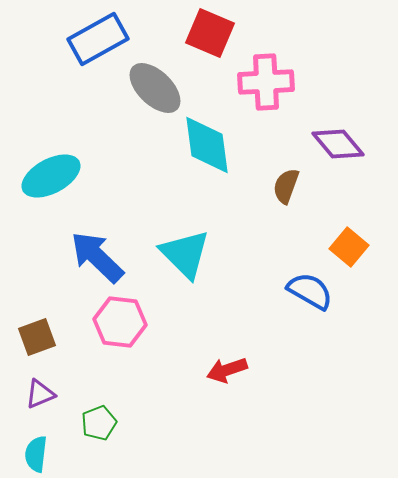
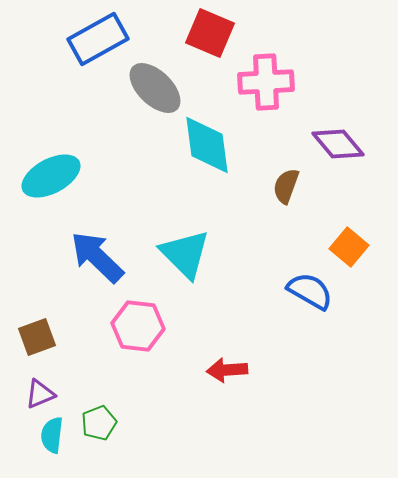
pink hexagon: moved 18 px right, 4 px down
red arrow: rotated 15 degrees clockwise
cyan semicircle: moved 16 px right, 19 px up
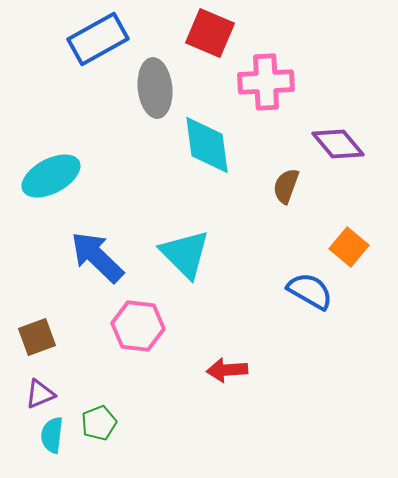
gray ellipse: rotated 40 degrees clockwise
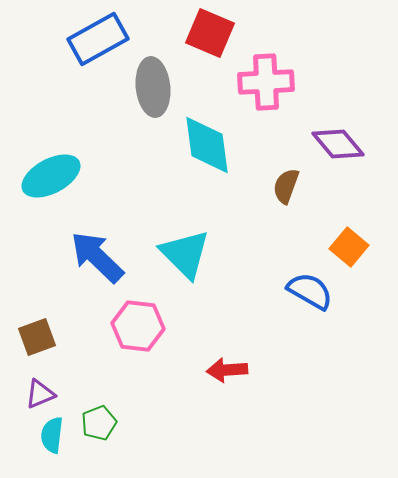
gray ellipse: moved 2 px left, 1 px up
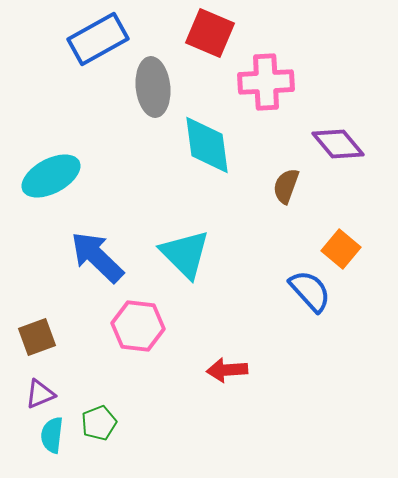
orange square: moved 8 px left, 2 px down
blue semicircle: rotated 18 degrees clockwise
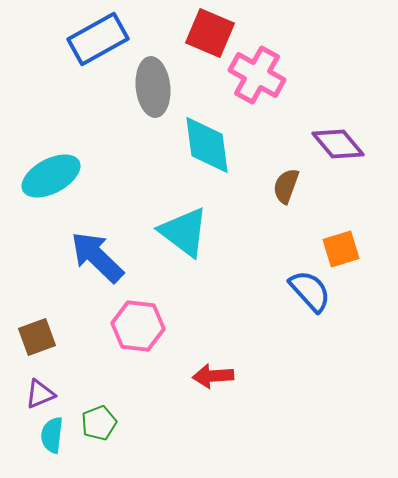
pink cross: moved 9 px left, 7 px up; rotated 32 degrees clockwise
orange square: rotated 33 degrees clockwise
cyan triangle: moved 1 px left, 22 px up; rotated 8 degrees counterclockwise
red arrow: moved 14 px left, 6 px down
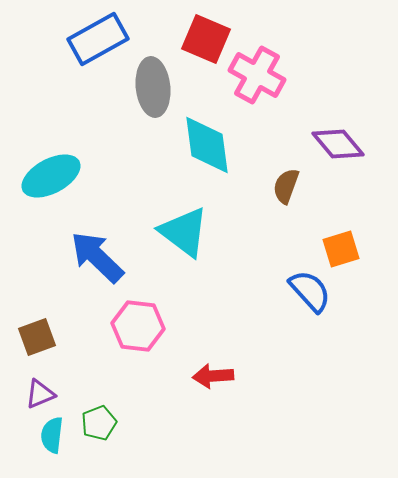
red square: moved 4 px left, 6 px down
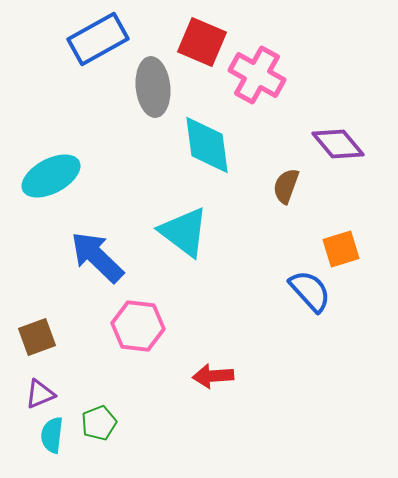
red square: moved 4 px left, 3 px down
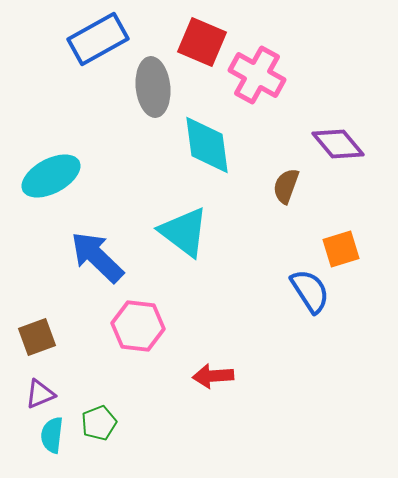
blue semicircle: rotated 9 degrees clockwise
